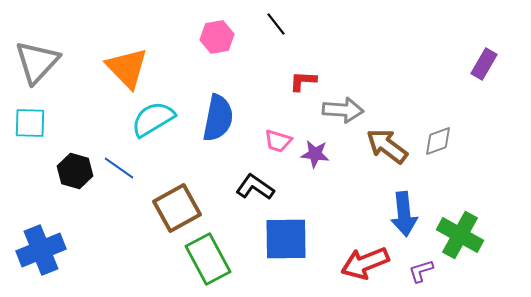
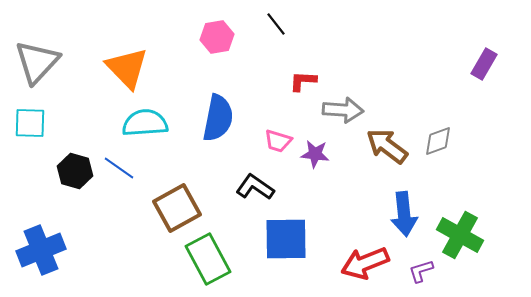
cyan semicircle: moved 8 px left, 4 px down; rotated 27 degrees clockwise
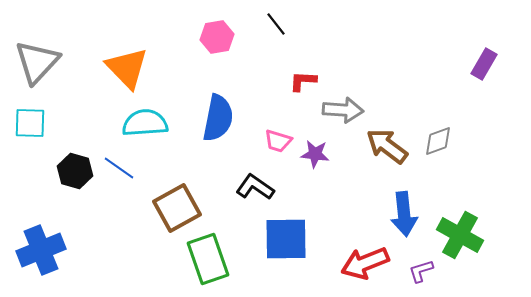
green rectangle: rotated 9 degrees clockwise
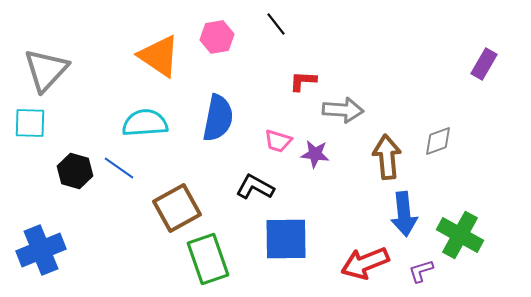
gray triangle: moved 9 px right, 8 px down
orange triangle: moved 32 px right, 12 px up; rotated 12 degrees counterclockwise
brown arrow: moved 11 px down; rotated 48 degrees clockwise
black L-shape: rotated 6 degrees counterclockwise
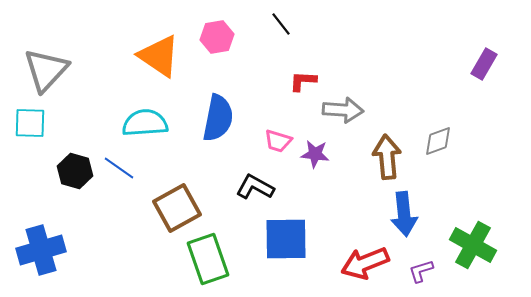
black line: moved 5 px right
green cross: moved 13 px right, 10 px down
blue cross: rotated 6 degrees clockwise
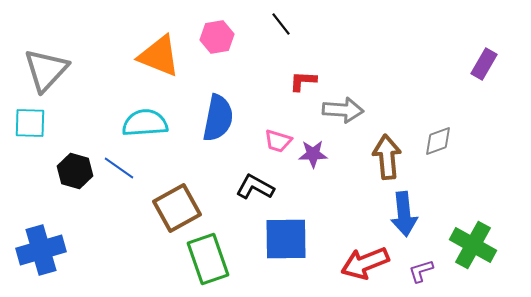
orange triangle: rotated 12 degrees counterclockwise
purple star: moved 2 px left; rotated 8 degrees counterclockwise
